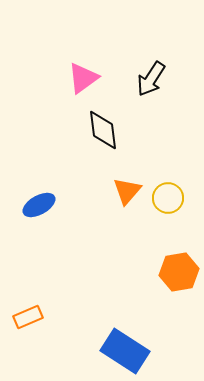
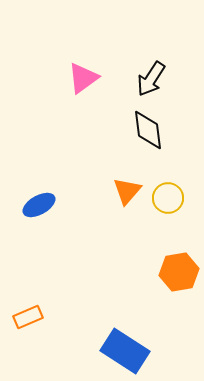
black diamond: moved 45 px right
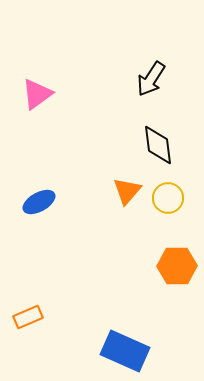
pink triangle: moved 46 px left, 16 px down
black diamond: moved 10 px right, 15 px down
blue ellipse: moved 3 px up
orange hexagon: moved 2 px left, 6 px up; rotated 9 degrees clockwise
blue rectangle: rotated 9 degrees counterclockwise
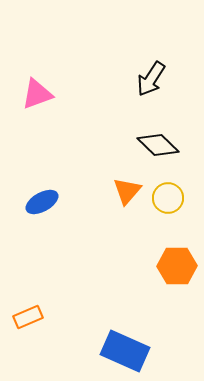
pink triangle: rotated 16 degrees clockwise
black diamond: rotated 39 degrees counterclockwise
blue ellipse: moved 3 px right
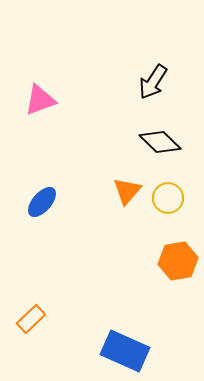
black arrow: moved 2 px right, 3 px down
pink triangle: moved 3 px right, 6 px down
black diamond: moved 2 px right, 3 px up
blue ellipse: rotated 20 degrees counterclockwise
orange hexagon: moved 1 px right, 5 px up; rotated 9 degrees counterclockwise
orange rectangle: moved 3 px right, 2 px down; rotated 20 degrees counterclockwise
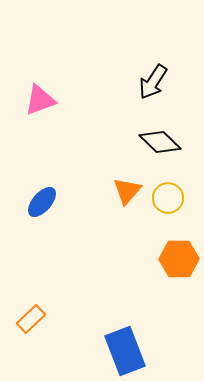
orange hexagon: moved 1 px right, 2 px up; rotated 9 degrees clockwise
blue rectangle: rotated 45 degrees clockwise
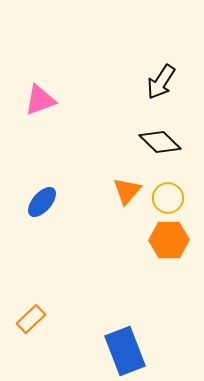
black arrow: moved 8 px right
orange hexagon: moved 10 px left, 19 px up
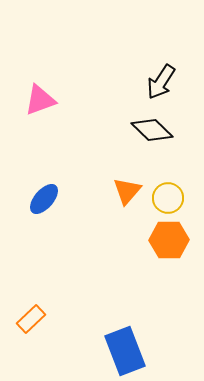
black diamond: moved 8 px left, 12 px up
blue ellipse: moved 2 px right, 3 px up
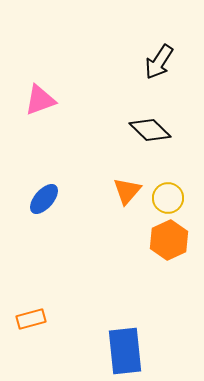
black arrow: moved 2 px left, 20 px up
black diamond: moved 2 px left
orange hexagon: rotated 24 degrees counterclockwise
orange rectangle: rotated 28 degrees clockwise
blue rectangle: rotated 15 degrees clockwise
